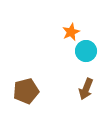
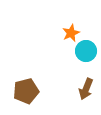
orange star: moved 1 px down
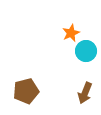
brown arrow: moved 1 px left, 4 px down
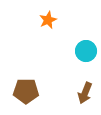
orange star: moved 23 px left, 13 px up
brown pentagon: rotated 15 degrees clockwise
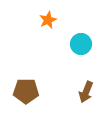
cyan circle: moved 5 px left, 7 px up
brown arrow: moved 1 px right, 1 px up
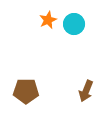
cyan circle: moved 7 px left, 20 px up
brown arrow: moved 1 px up
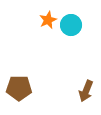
cyan circle: moved 3 px left, 1 px down
brown pentagon: moved 7 px left, 3 px up
